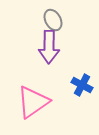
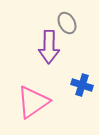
gray ellipse: moved 14 px right, 3 px down
blue cross: rotated 10 degrees counterclockwise
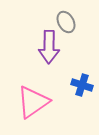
gray ellipse: moved 1 px left, 1 px up
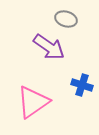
gray ellipse: moved 3 px up; rotated 45 degrees counterclockwise
purple arrow: rotated 56 degrees counterclockwise
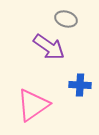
blue cross: moved 2 px left; rotated 15 degrees counterclockwise
pink triangle: moved 3 px down
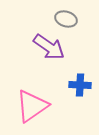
pink triangle: moved 1 px left, 1 px down
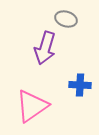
purple arrow: moved 4 px left, 1 px down; rotated 72 degrees clockwise
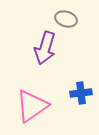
blue cross: moved 1 px right, 8 px down; rotated 10 degrees counterclockwise
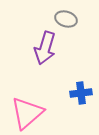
pink triangle: moved 5 px left, 7 px down; rotated 6 degrees counterclockwise
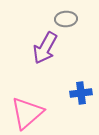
gray ellipse: rotated 20 degrees counterclockwise
purple arrow: rotated 12 degrees clockwise
